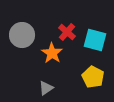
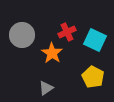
red cross: rotated 24 degrees clockwise
cyan square: rotated 10 degrees clockwise
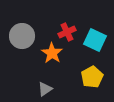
gray circle: moved 1 px down
yellow pentagon: moved 1 px left; rotated 15 degrees clockwise
gray triangle: moved 1 px left, 1 px down
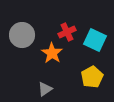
gray circle: moved 1 px up
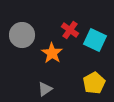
red cross: moved 3 px right, 2 px up; rotated 30 degrees counterclockwise
yellow pentagon: moved 2 px right, 6 px down
